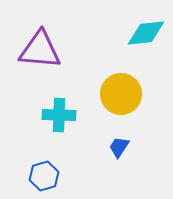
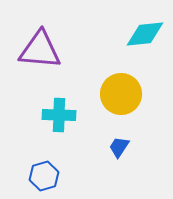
cyan diamond: moved 1 px left, 1 px down
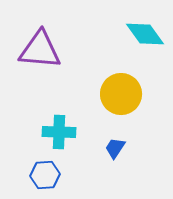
cyan diamond: rotated 60 degrees clockwise
cyan cross: moved 17 px down
blue trapezoid: moved 4 px left, 1 px down
blue hexagon: moved 1 px right, 1 px up; rotated 12 degrees clockwise
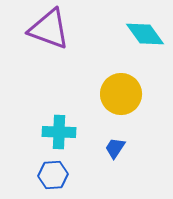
purple triangle: moved 9 px right, 21 px up; rotated 15 degrees clockwise
blue hexagon: moved 8 px right
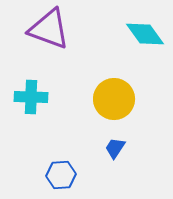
yellow circle: moved 7 px left, 5 px down
cyan cross: moved 28 px left, 35 px up
blue hexagon: moved 8 px right
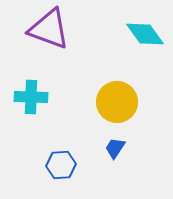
yellow circle: moved 3 px right, 3 px down
blue hexagon: moved 10 px up
